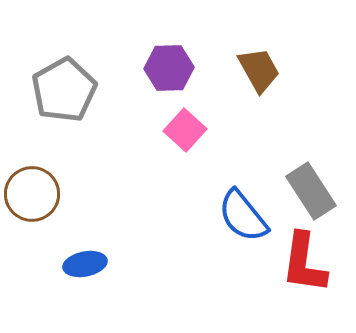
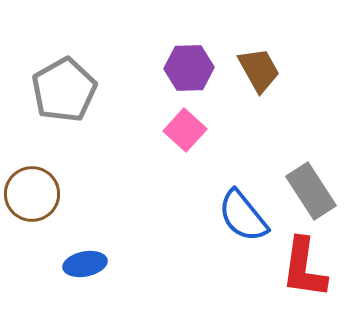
purple hexagon: moved 20 px right
red L-shape: moved 5 px down
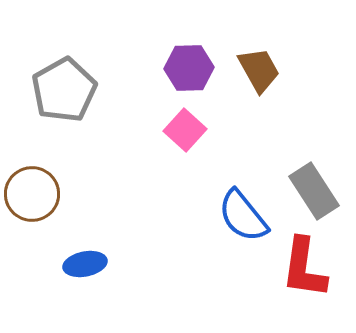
gray rectangle: moved 3 px right
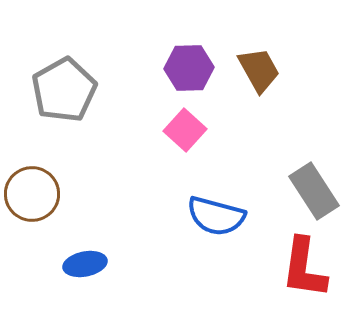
blue semicircle: moved 27 px left; rotated 36 degrees counterclockwise
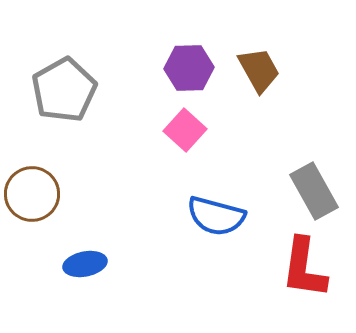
gray rectangle: rotated 4 degrees clockwise
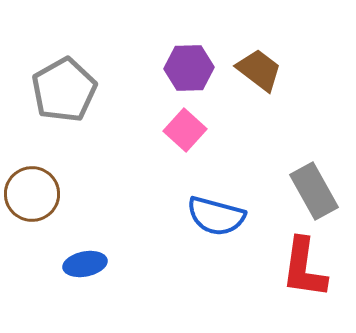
brown trapezoid: rotated 24 degrees counterclockwise
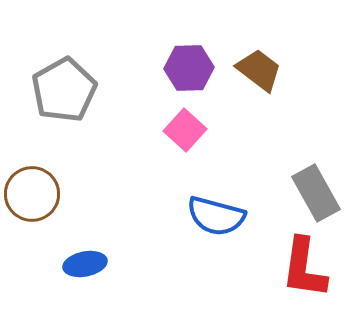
gray rectangle: moved 2 px right, 2 px down
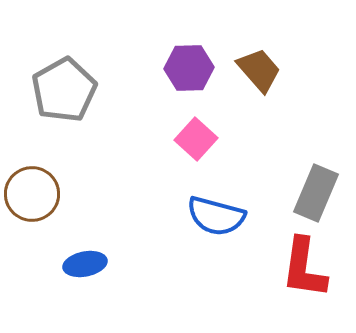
brown trapezoid: rotated 12 degrees clockwise
pink square: moved 11 px right, 9 px down
gray rectangle: rotated 52 degrees clockwise
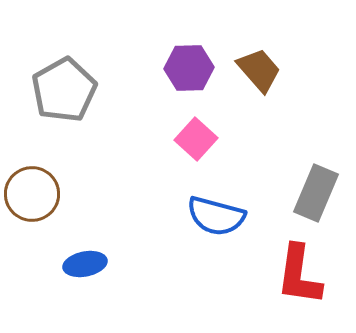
red L-shape: moved 5 px left, 7 px down
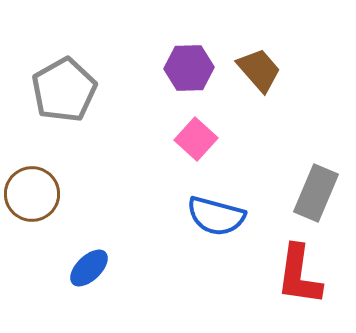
blue ellipse: moved 4 px right, 4 px down; rotated 33 degrees counterclockwise
